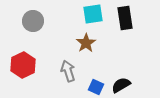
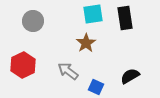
gray arrow: rotated 35 degrees counterclockwise
black semicircle: moved 9 px right, 9 px up
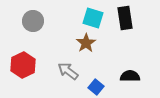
cyan square: moved 4 px down; rotated 25 degrees clockwise
black semicircle: rotated 30 degrees clockwise
blue square: rotated 14 degrees clockwise
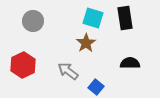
black semicircle: moved 13 px up
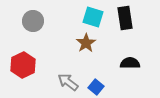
cyan square: moved 1 px up
gray arrow: moved 11 px down
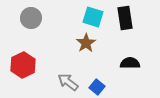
gray circle: moved 2 px left, 3 px up
blue square: moved 1 px right
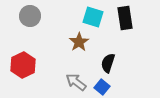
gray circle: moved 1 px left, 2 px up
brown star: moved 7 px left, 1 px up
black semicircle: moved 22 px left; rotated 72 degrees counterclockwise
gray arrow: moved 8 px right
blue square: moved 5 px right
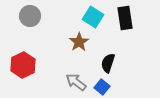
cyan square: rotated 15 degrees clockwise
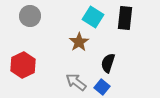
black rectangle: rotated 15 degrees clockwise
